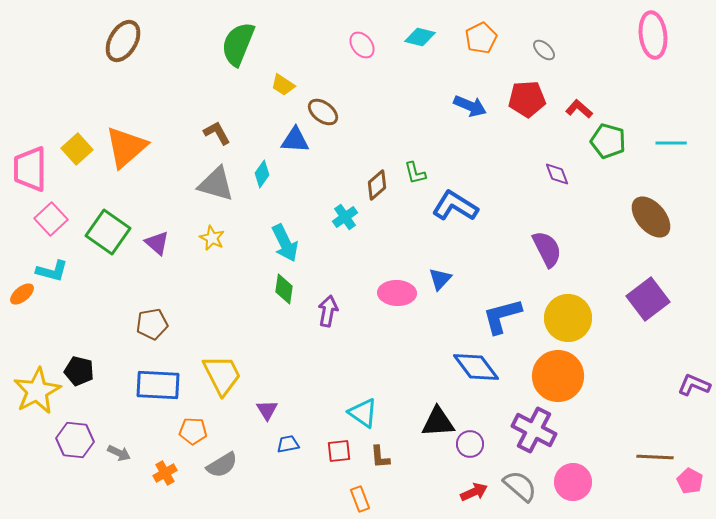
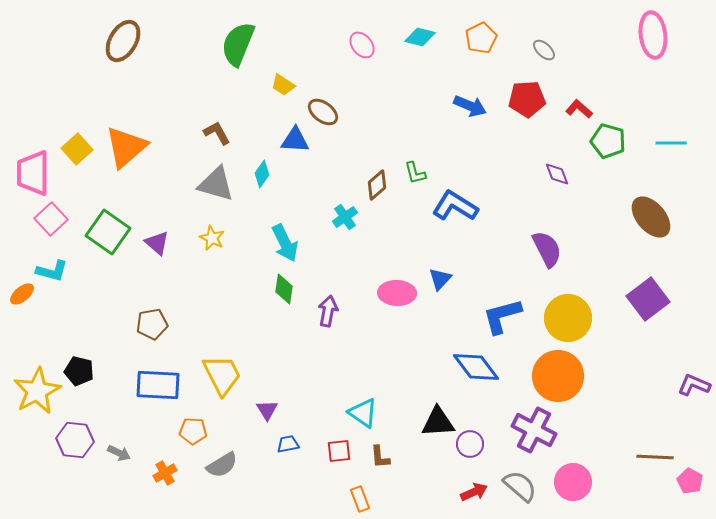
pink trapezoid at (30, 169): moved 3 px right, 4 px down
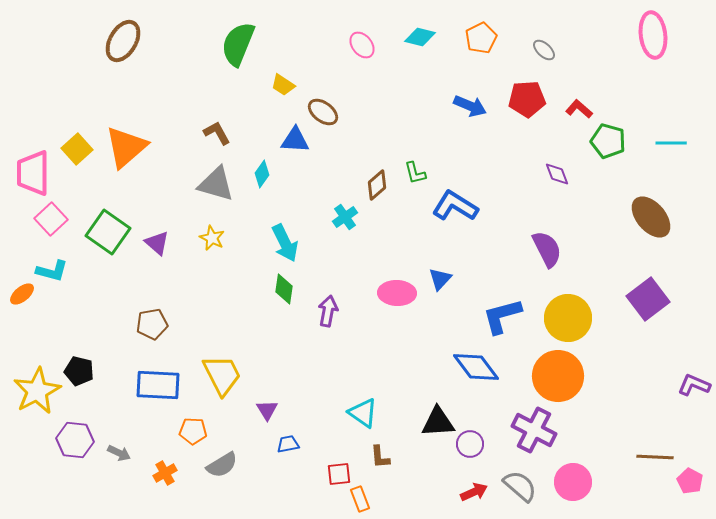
red square at (339, 451): moved 23 px down
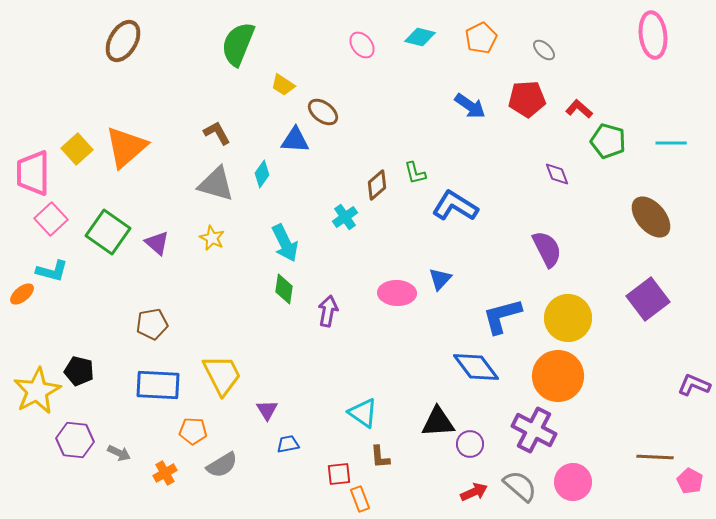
blue arrow at (470, 106): rotated 12 degrees clockwise
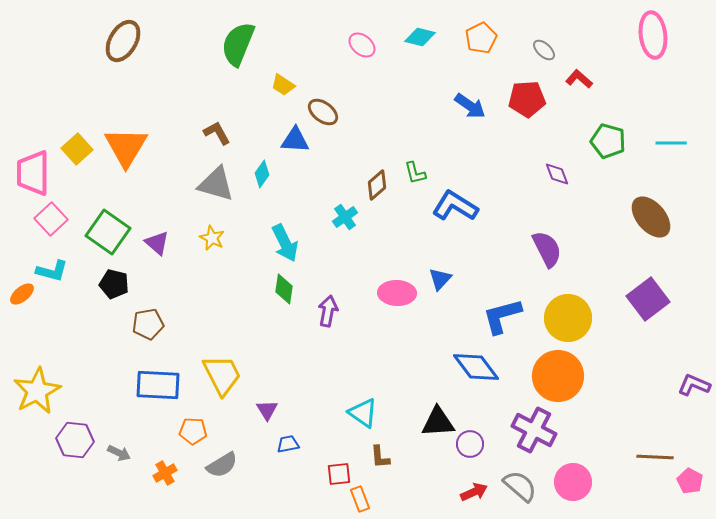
pink ellipse at (362, 45): rotated 12 degrees counterclockwise
red L-shape at (579, 109): moved 30 px up
orange triangle at (126, 147): rotated 18 degrees counterclockwise
brown pentagon at (152, 324): moved 4 px left
black pentagon at (79, 371): moved 35 px right, 87 px up
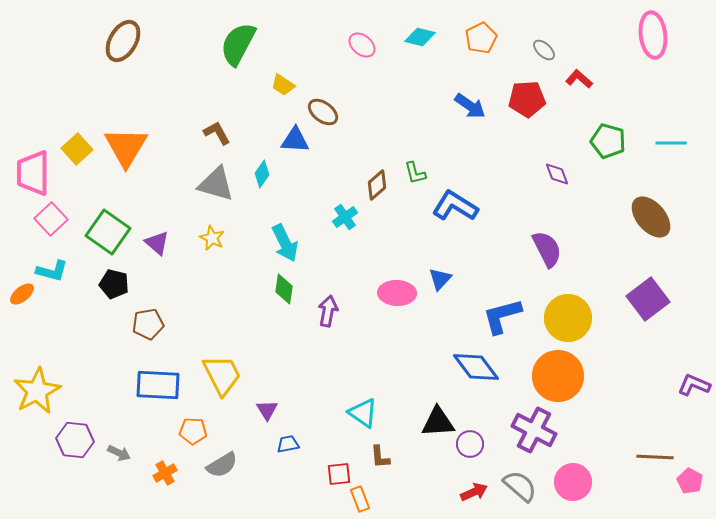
green semicircle at (238, 44): rotated 6 degrees clockwise
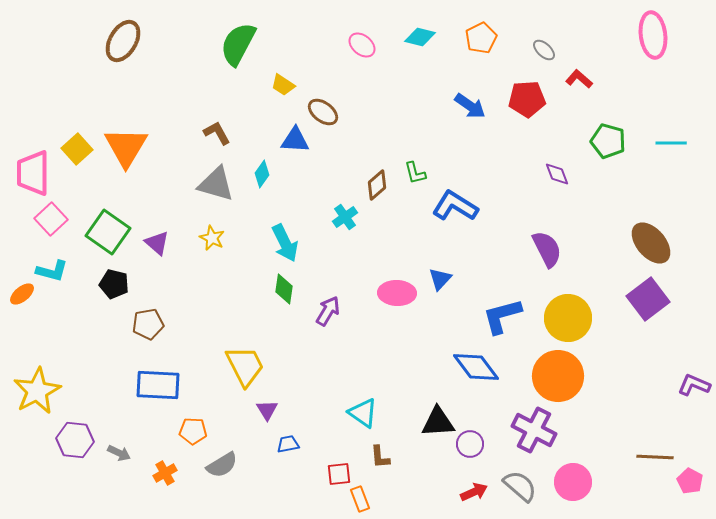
brown ellipse at (651, 217): moved 26 px down
purple arrow at (328, 311): rotated 20 degrees clockwise
yellow trapezoid at (222, 375): moved 23 px right, 9 px up
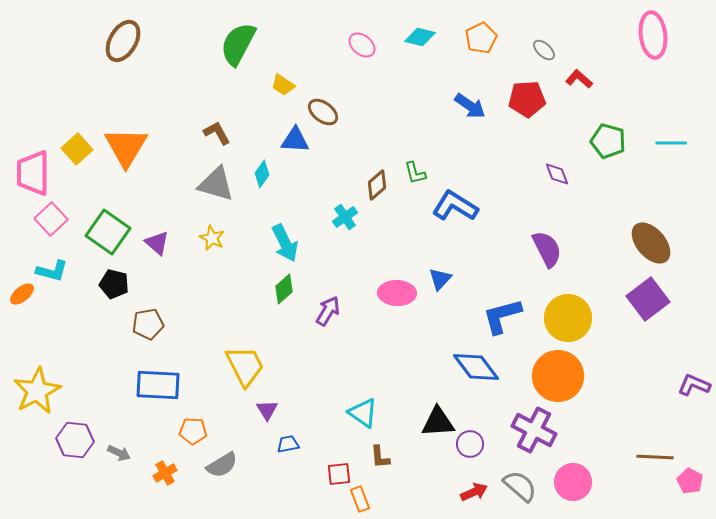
green diamond at (284, 289): rotated 40 degrees clockwise
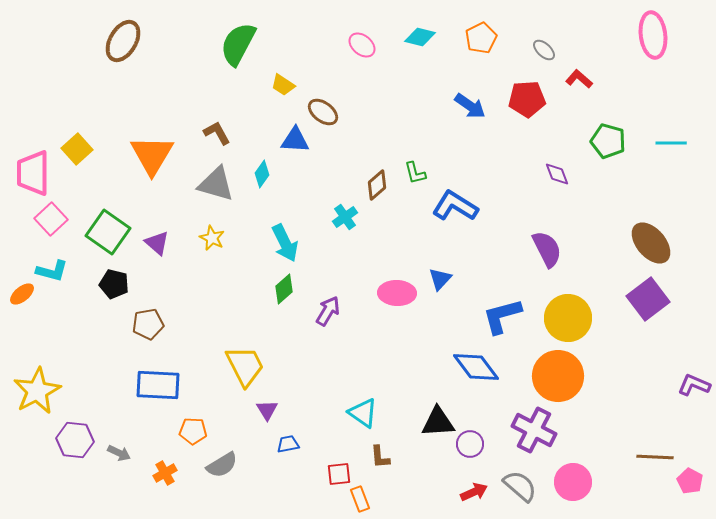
orange triangle at (126, 147): moved 26 px right, 8 px down
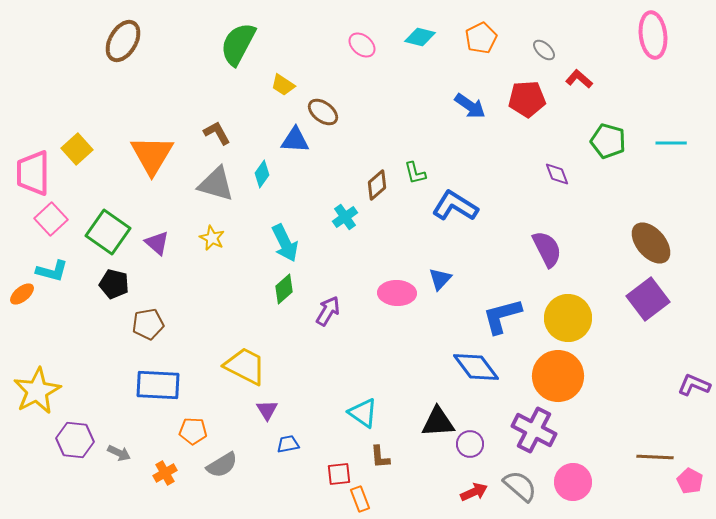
yellow trapezoid at (245, 366): rotated 36 degrees counterclockwise
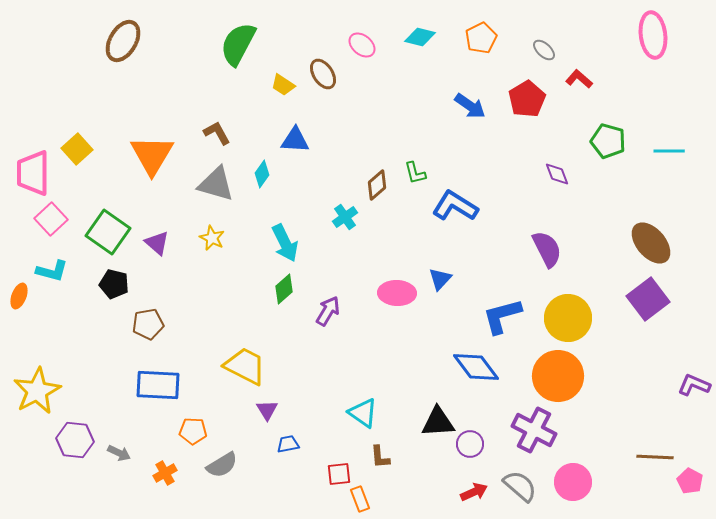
red pentagon at (527, 99): rotated 27 degrees counterclockwise
brown ellipse at (323, 112): moved 38 px up; rotated 20 degrees clockwise
cyan line at (671, 143): moved 2 px left, 8 px down
orange ellipse at (22, 294): moved 3 px left, 2 px down; rotated 30 degrees counterclockwise
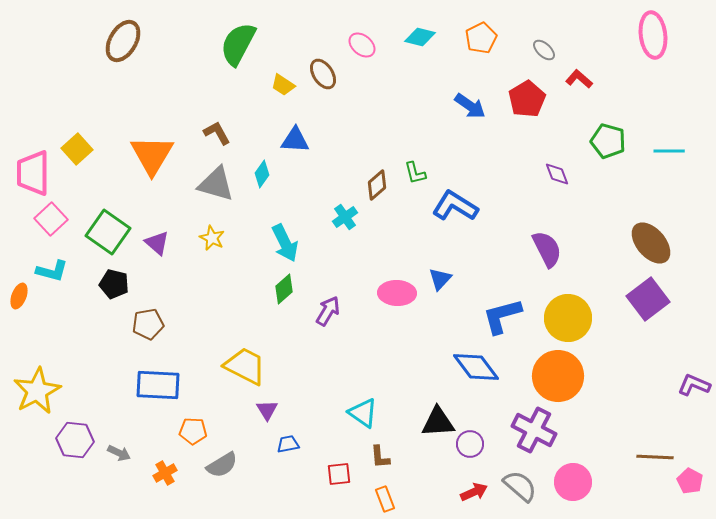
orange rectangle at (360, 499): moved 25 px right
